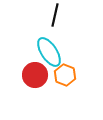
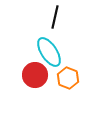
black line: moved 2 px down
orange hexagon: moved 3 px right, 3 px down
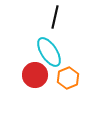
orange hexagon: rotated 15 degrees clockwise
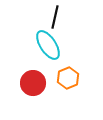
cyan ellipse: moved 1 px left, 7 px up
red circle: moved 2 px left, 8 px down
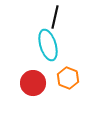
cyan ellipse: rotated 16 degrees clockwise
orange hexagon: rotated 15 degrees counterclockwise
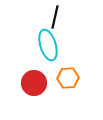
orange hexagon: rotated 25 degrees counterclockwise
red circle: moved 1 px right
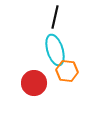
cyan ellipse: moved 7 px right, 5 px down
orange hexagon: moved 1 px left, 7 px up; rotated 10 degrees clockwise
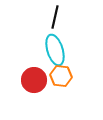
orange hexagon: moved 6 px left, 5 px down
red circle: moved 3 px up
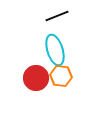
black line: moved 2 px right, 1 px up; rotated 55 degrees clockwise
red circle: moved 2 px right, 2 px up
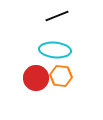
cyan ellipse: rotated 68 degrees counterclockwise
